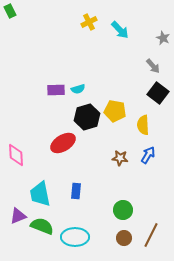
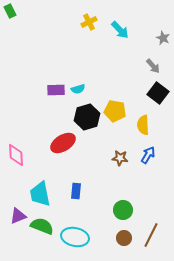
cyan ellipse: rotated 12 degrees clockwise
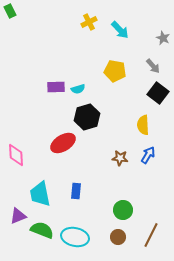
purple rectangle: moved 3 px up
yellow pentagon: moved 40 px up
green semicircle: moved 4 px down
brown circle: moved 6 px left, 1 px up
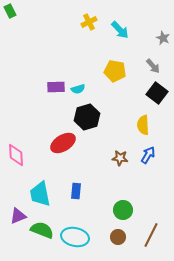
black square: moved 1 px left
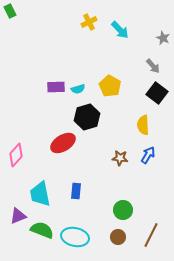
yellow pentagon: moved 5 px left, 15 px down; rotated 20 degrees clockwise
pink diamond: rotated 45 degrees clockwise
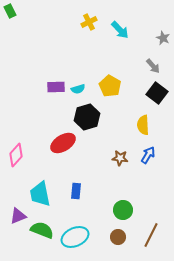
cyan ellipse: rotated 36 degrees counterclockwise
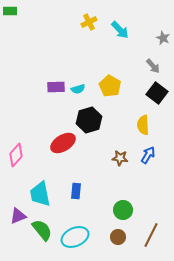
green rectangle: rotated 64 degrees counterclockwise
black hexagon: moved 2 px right, 3 px down
green semicircle: rotated 30 degrees clockwise
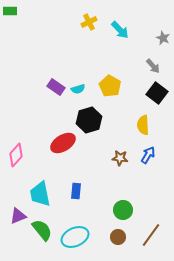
purple rectangle: rotated 36 degrees clockwise
brown line: rotated 10 degrees clockwise
